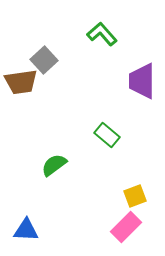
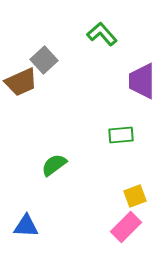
brown trapezoid: rotated 16 degrees counterclockwise
green rectangle: moved 14 px right; rotated 45 degrees counterclockwise
blue triangle: moved 4 px up
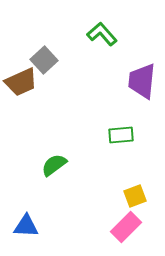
purple trapezoid: rotated 6 degrees clockwise
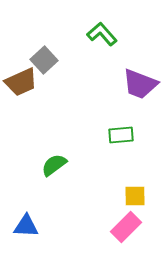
purple trapezoid: moved 2 px left, 3 px down; rotated 75 degrees counterclockwise
yellow square: rotated 20 degrees clockwise
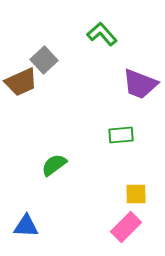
yellow square: moved 1 px right, 2 px up
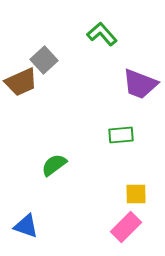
blue triangle: rotated 16 degrees clockwise
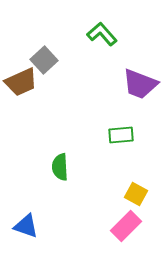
green semicircle: moved 6 px right, 2 px down; rotated 56 degrees counterclockwise
yellow square: rotated 30 degrees clockwise
pink rectangle: moved 1 px up
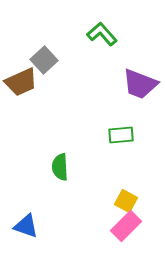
yellow square: moved 10 px left, 7 px down
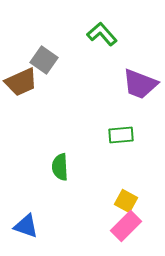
gray square: rotated 12 degrees counterclockwise
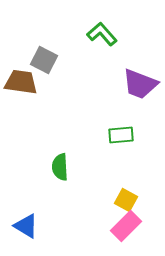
gray square: rotated 8 degrees counterclockwise
brown trapezoid: rotated 148 degrees counterclockwise
yellow square: moved 1 px up
blue triangle: rotated 12 degrees clockwise
